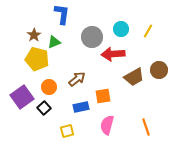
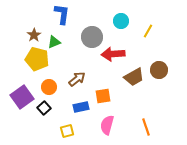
cyan circle: moved 8 px up
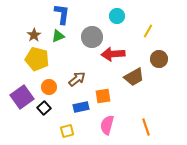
cyan circle: moved 4 px left, 5 px up
green triangle: moved 4 px right, 6 px up
brown circle: moved 11 px up
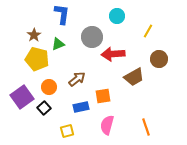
green triangle: moved 8 px down
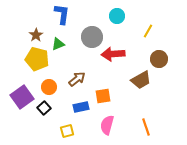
brown star: moved 2 px right
brown trapezoid: moved 7 px right, 3 px down
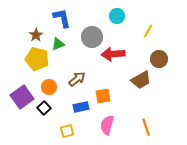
blue L-shape: moved 4 px down; rotated 20 degrees counterclockwise
